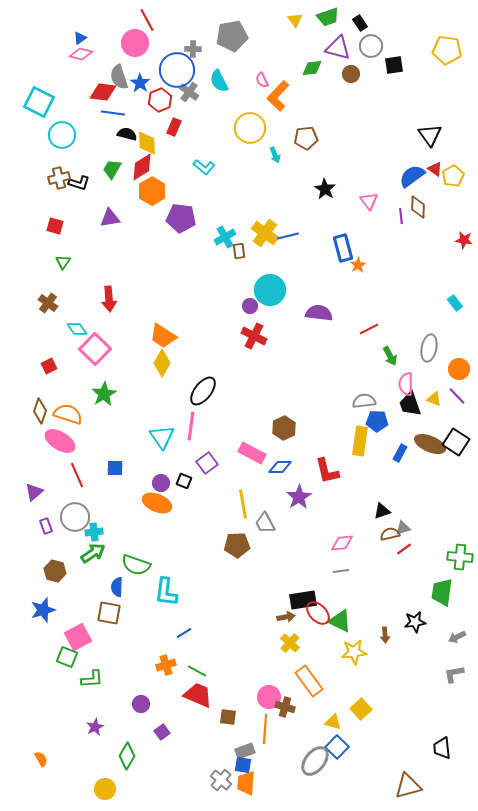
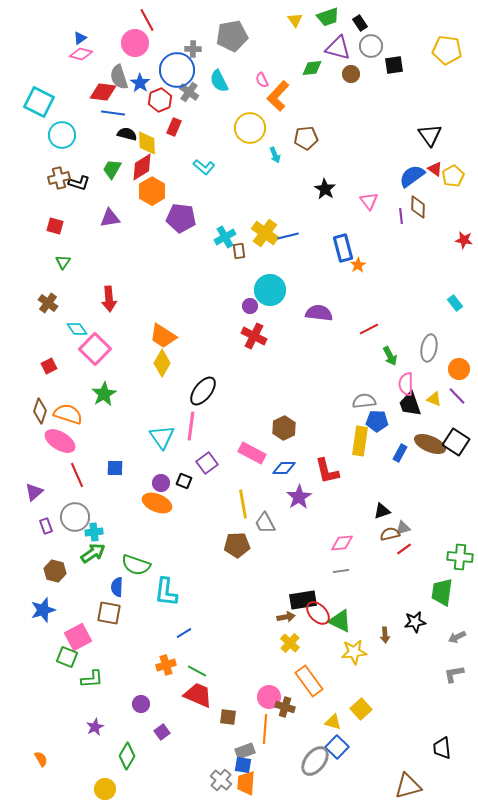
blue diamond at (280, 467): moved 4 px right, 1 px down
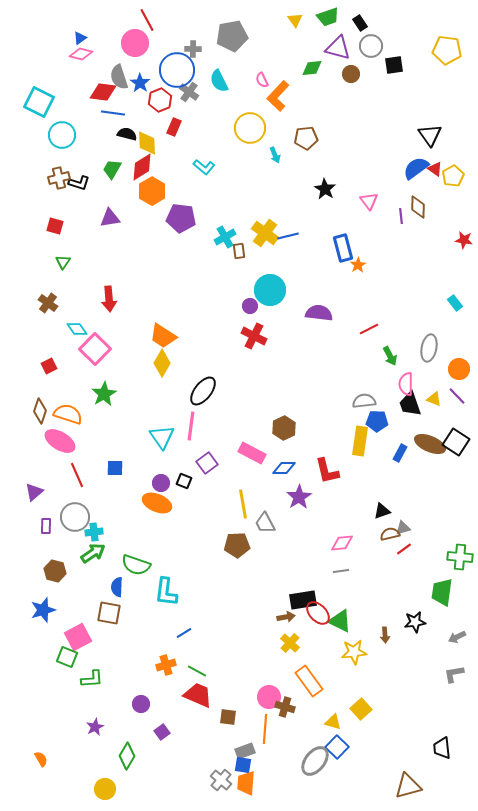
blue semicircle at (412, 176): moved 4 px right, 8 px up
purple rectangle at (46, 526): rotated 21 degrees clockwise
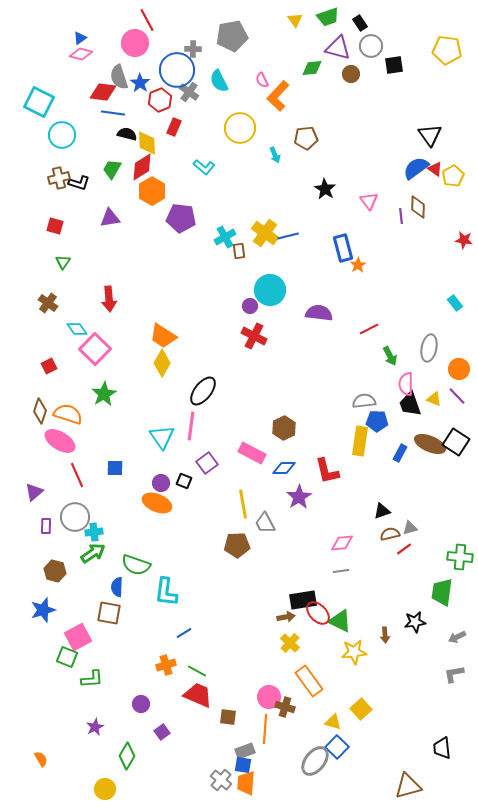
yellow circle at (250, 128): moved 10 px left
gray triangle at (403, 528): moved 7 px right
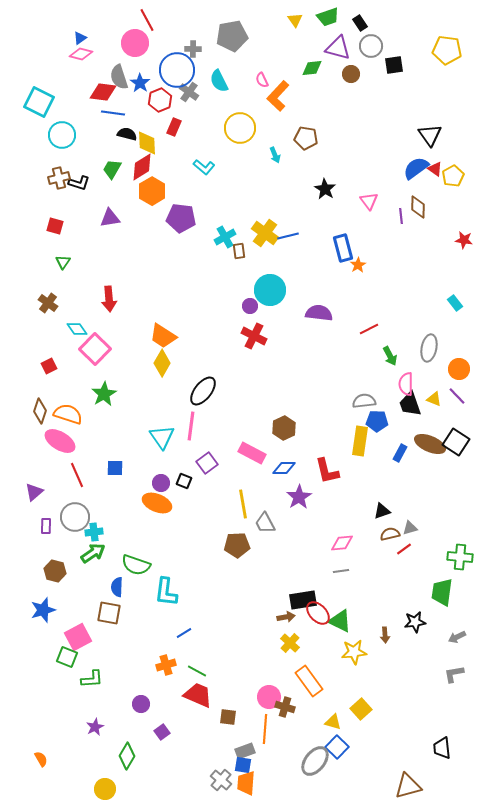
brown pentagon at (306, 138): rotated 15 degrees clockwise
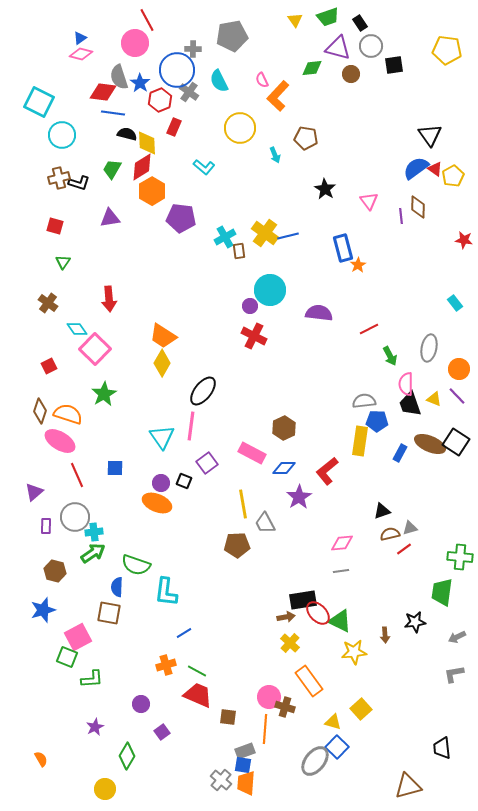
red L-shape at (327, 471): rotated 64 degrees clockwise
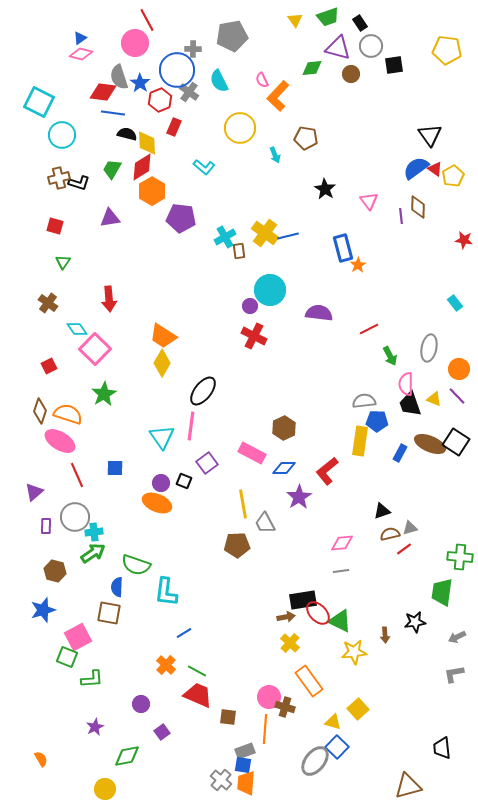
orange cross at (166, 665): rotated 30 degrees counterclockwise
yellow square at (361, 709): moved 3 px left
green diamond at (127, 756): rotated 48 degrees clockwise
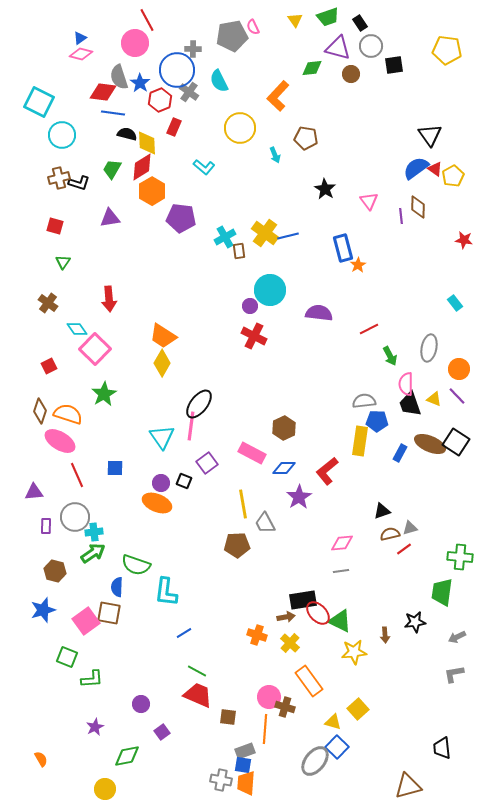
pink semicircle at (262, 80): moved 9 px left, 53 px up
black ellipse at (203, 391): moved 4 px left, 13 px down
purple triangle at (34, 492): rotated 36 degrees clockwise
pink square at (78, 637): moved 8 px right, 16 px up; rotated 8 degrees counterclockwise
orange cross at (166, 665): moved 91 px right, 30 px up; rotated 24 degrees counterclockwise
gray cross at (221, 780): rotated 30 degrees counterclockwise
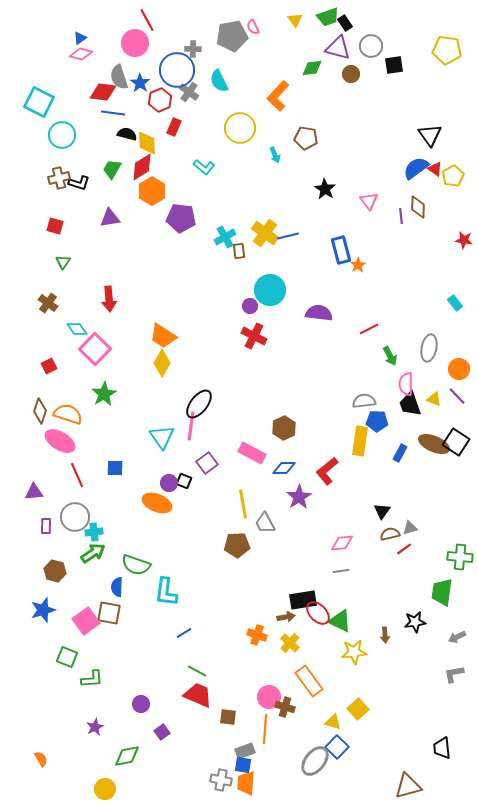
black rectangle at (360, 23): moved 15 px left
blue rectangle at (343, 248): moved 2 px left, 2 px down
brown ellipse at (430, 444): moved 4 px right
purple circle at (161, 483): moved 8 px right
black triangle at (382, 511): rotated 36 degrees counterclockwise
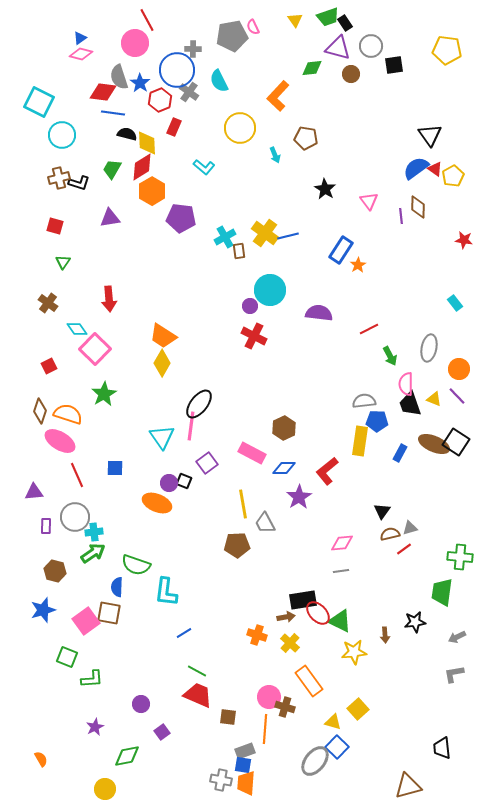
blue rectangle at (341, 250): rotated 48 degrees clockwise
